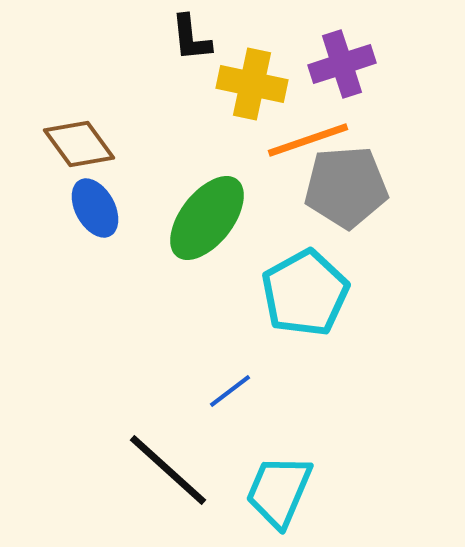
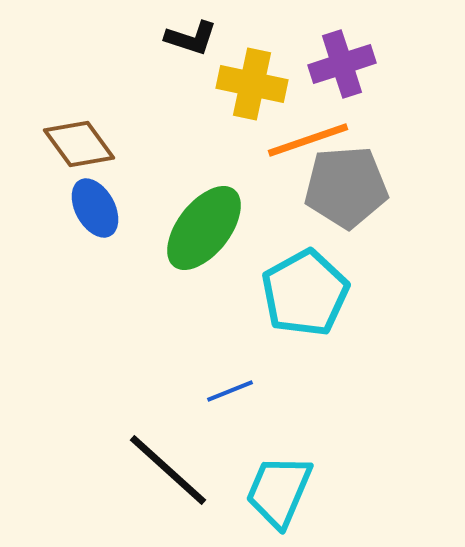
black L-shape: rotated 66 degrees counterclockwise
green ellipse: moved 3 px left, 10 px down
blue line: rotated 15 degrees clockwise
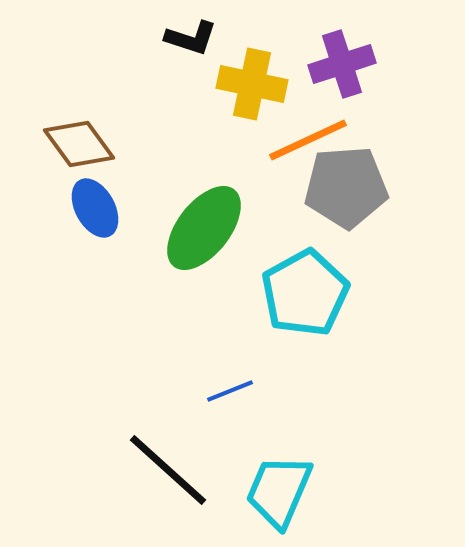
orange line: rotated 6 degrees counterclockwise
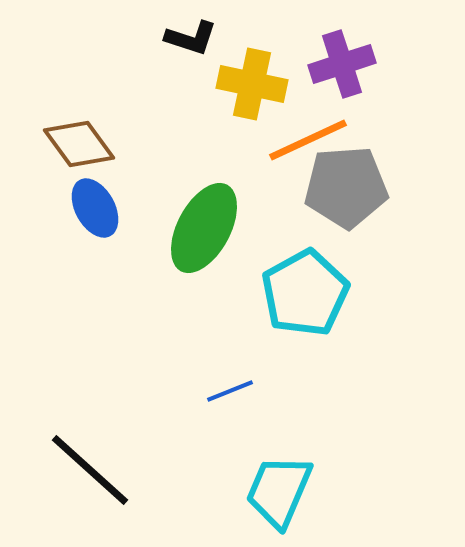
green ellipse: rotated 10 degrees counterclockwise
black line: moved 78 px left
